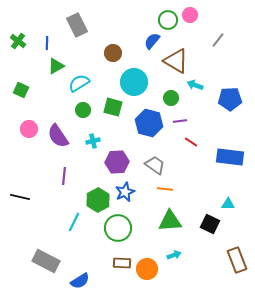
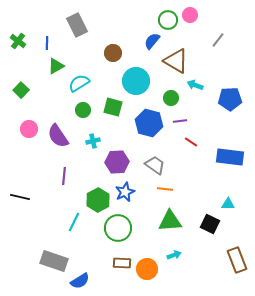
cyan circle at (134, 82): moved 2 px right, 1 px up
green square at (21, 90): rotated 21 degrees clockwise
gray rectangle at (46, 261): moved 8 px right; rotated 8 degrees counterclockwise
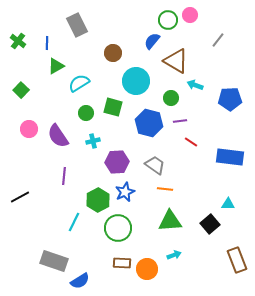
green circle at (83, 110): moved 3 px right, 3 px down
black line at (20, 197): rotated 42 degrees counterclockwise
black square at (210, 224): rotated 24 degrees clockwise
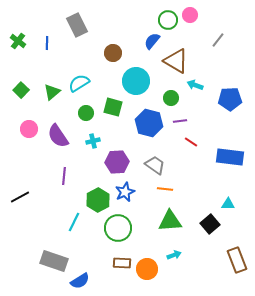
green triangle at (56, 66): moved 4 px left, 26 px down; rotated 12 degrees counterclockwise
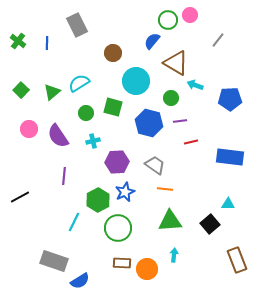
brown triangle at (176, 61): moved 2 px down
red line at (191, 142): rotated 48 degrees counterclockwise
cyan arrow at (174, 255): rotated 64 degrees counterclockwise
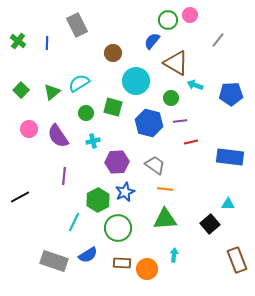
blue pentagon at (230, 99): moved 1 px right, 5 px up
green triangle at (170, 221): moved 5 px left, 2 px up
blue semicircle at (80, 281): moved 8 px right, 26 px up
